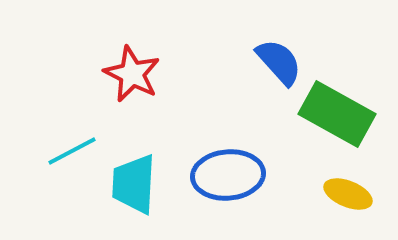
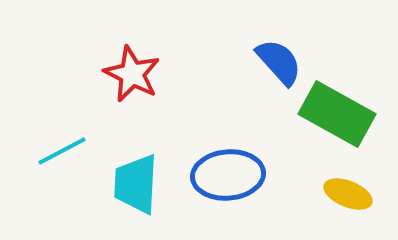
cyan line: moved 10 px left
cyan trapezoid: moved 2 px right
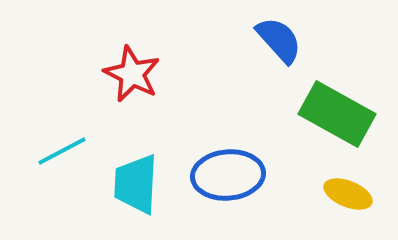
blue semicircle: moved 22 px up
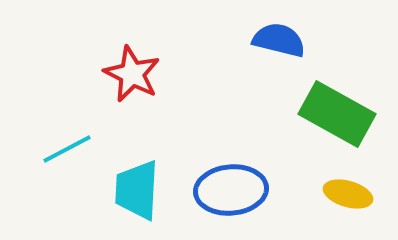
blue semicircle: rotated 34 degrees counterclockwise
cyan line: moved 5 px right, 2 px up
blue ellipse: moved 3 px right, 15 px down
cyan trapezoid: moved 1 px right, 6 px down
yellow ellipse: rotated 6 degrees counterclockwise
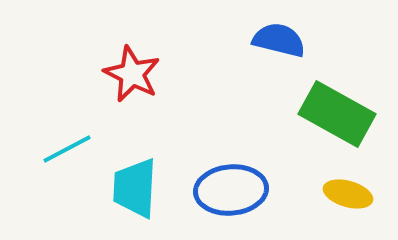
cyan trapezoid: moved 2 px left, 2 px up
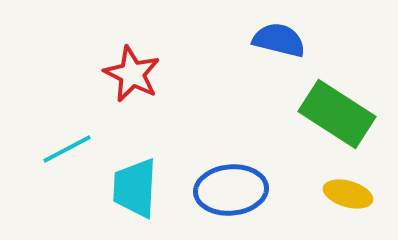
green rectangle: rotated 4 degrees clockwise
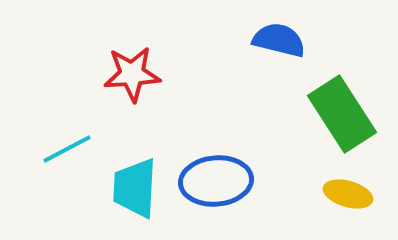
red star: rotated 30 degrees counterclockwise
green rectangle: moved 5 px right; rotated 24 degrees clockwise
blue ellipse: moved 15 px left, 9 px up
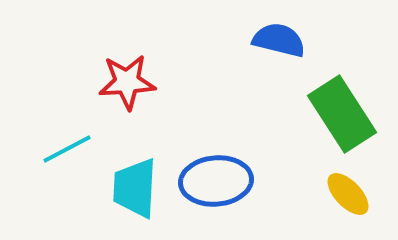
red star: moved 5 px left, 8 px down
yellow ellipse: rotated 30 degrees clockwise
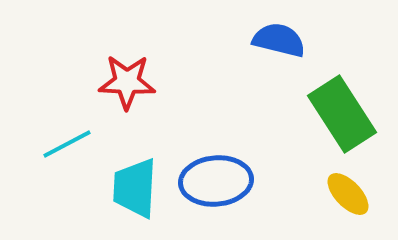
red star: rotated 6 degrees clockwise
cyan line: moved 5 px up
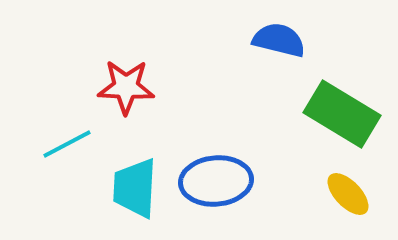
red star: moved 1 px left, 5 px down
green rectangle: rotated 26 degrees counterclockwise
